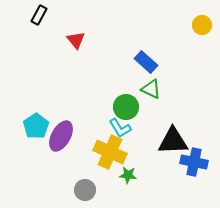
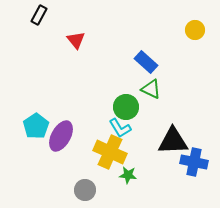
yellow circle: moved 7 px left, 5 px down
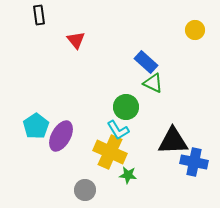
black rectangle: rotated 36 degrees counterclockwise
green triangle: moved 2 px right, 6 px up
cyan L-shape: moved 2 px left, 2 px down
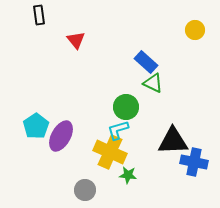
cyan L-shape: rotated 105 degrees clockwise
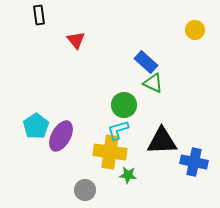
green circle: moved 2 px left, 2 px up
black triangle: moved 11 px left
yellow cross: rotated 16 degrees counterclockwise
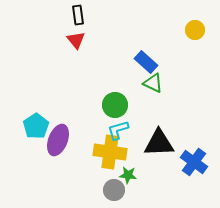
black rectangle: moved 39 px right
green circle: moved 9 px left
purple ellipse: moved 3 px left, 4 px down; rotated 8 degrees counterclockwise
black triangle: moved 3 px left, 2 px down
blue cross: rotated 24 degrees clockwise
gray circle: moved 29 px right
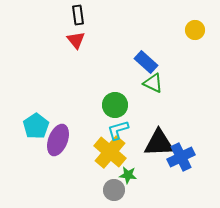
yellow cross: rotated 32 degrees clockwise
blue cross: moved 13 px left, 5 px up; rotated 28 degrees clockwise
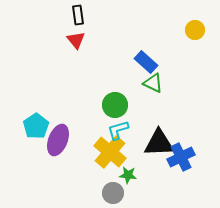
gray circle: moved 1 px left, 3 px down
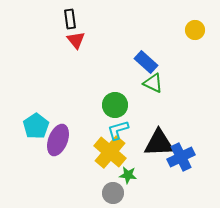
black rectangle: moved 8 px left, 4 px down
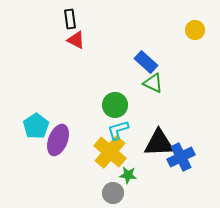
red triangle: rotated 24 degrees counterclockwise
